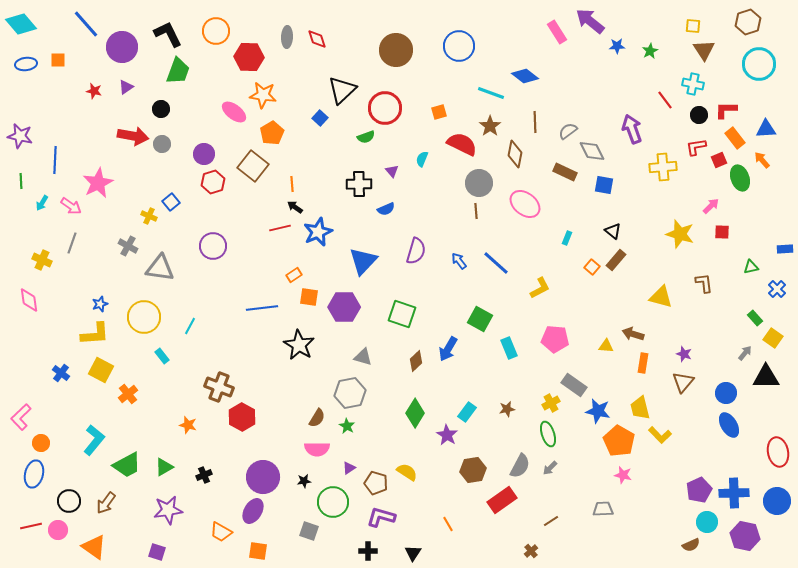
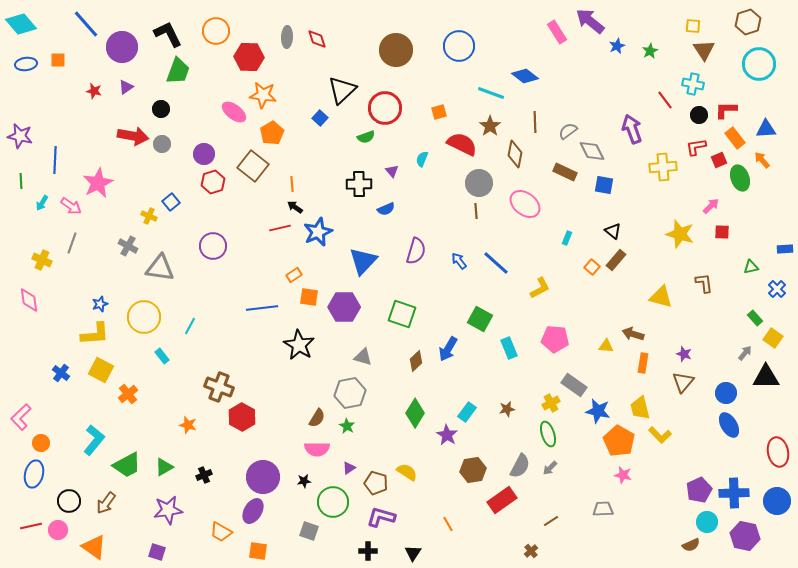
blue star at (617, 46): rotated 21 degrees counterclockwise
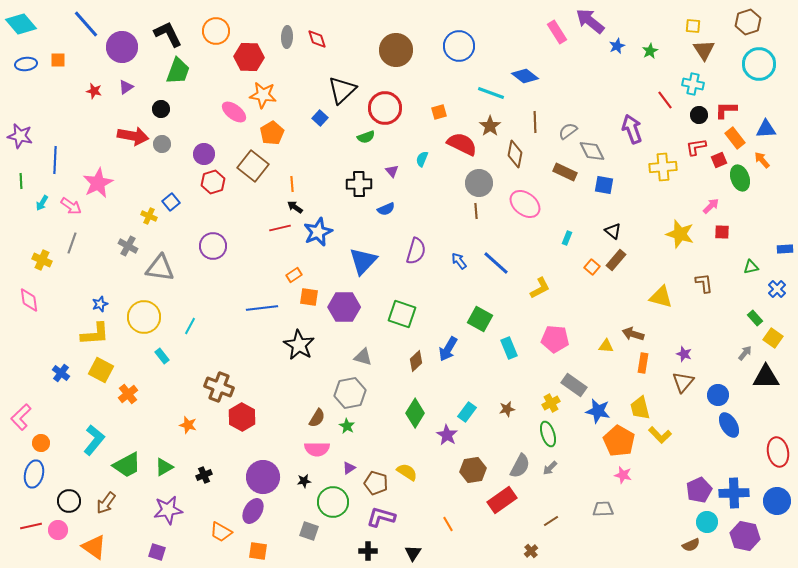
blue circle at (726, 393): moved 8 px left, 2 px down
